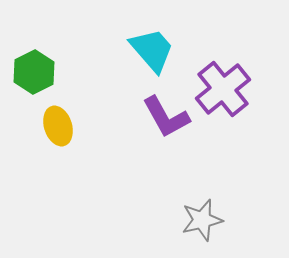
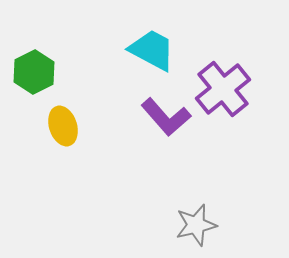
cyan trapezoid: rotated 21 degrees counterclockwise
purple L-shape: rotated 12 degrees counterclockwise
yellow ellipse: moved 5 px right
gray star: moved 6 px left, 5 px down
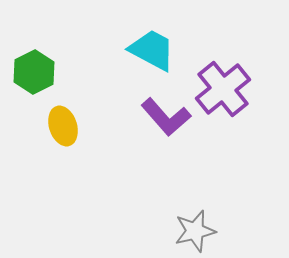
gray star: moved 1 px left, 6 px down
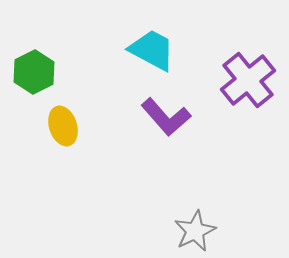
purple cross: moved 25 px right, 9 px up
gray star: rotated 12 degrees counterclockwise
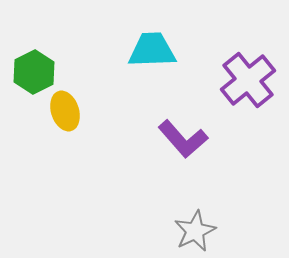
cyan trapezoid: rotated 30 degrees counterclockwise
purple L-shape: moved 17 px right, 22 px down
yellow ellipse: moved 2 px right, 15 px up
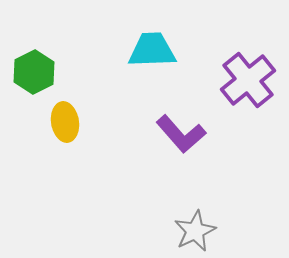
yellow ellipse: moved 11 px down; rotated 9 degrees clockwise
purple L-shape: moved 2 px left, 5 px up
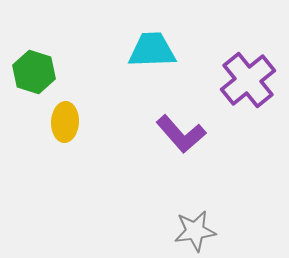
green hexagon: rotated 15 degrees counterclockwise
yellow ellipse: rotated 12 degrees clockwise
gray star: rotated 18 degrees clockwise
